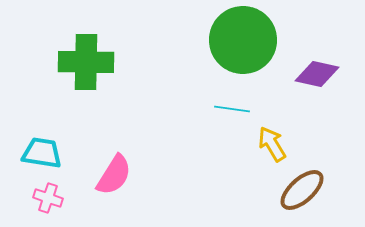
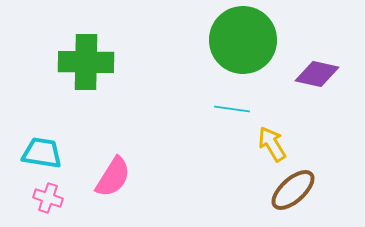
pink semicircle: moved 1 px left, 2 px down
brown ellipse: moved 9 px left
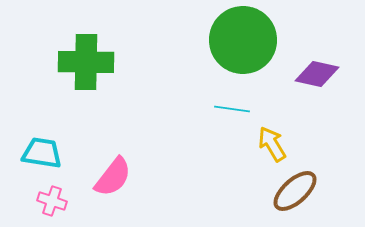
pink semicircle: rotated 6 degrees clockwise
brown ellipse: moved 2 px right, 1 px down
pink cross: moved 4 px right, 3 px down
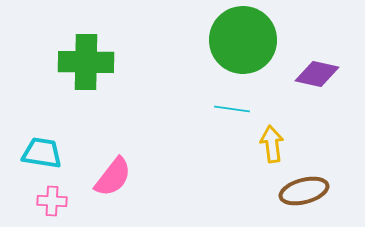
yellow arrow: rotated 24 degrees clockwise
brown ellipse: moved 9 px right; rotated 27 degrees clockwise
pink cross: rotated 16 degrees counterclockwise
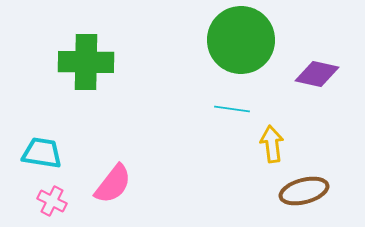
green circle: moved 2 px left
pink semicircle: moved 7 px down
pink cross: rotated 24 degrees clockwise
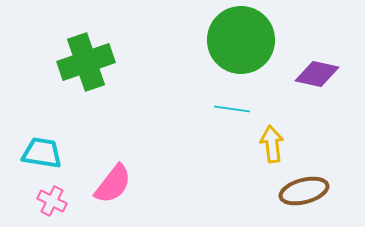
green cross: rotated 20 degrees counterclockwise
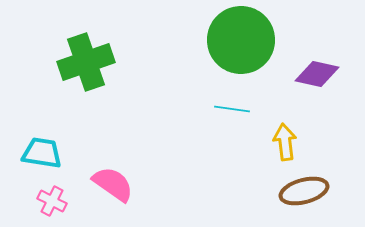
yellow arrow: moved 13 px right, 2 px up
pink semicircle: rotated 93 degrees counterclockwise
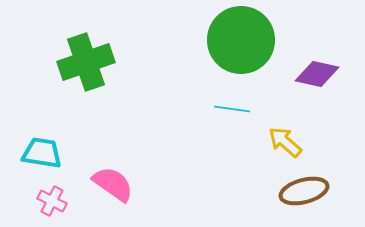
yellow arrow: rotated 42 degrees counterclockwise
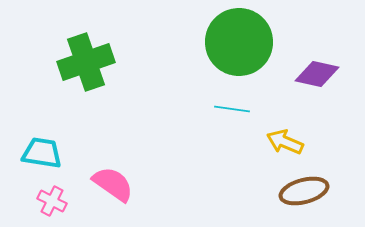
green circle: moved 2 px left, 2 px down
yellow arrow: rotated 18 degrees counterclockwise
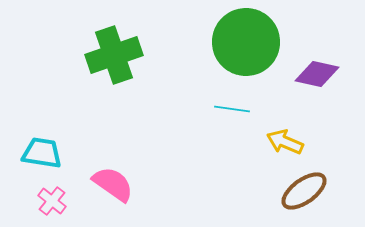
green circle: moved 7 px right
green cross: moved 28 px right, 7 px up
brown ellipse: rotated 21 degrees counterclockwise
pink cross: rotated 12 degrees clockwise
